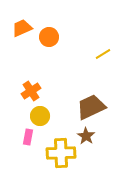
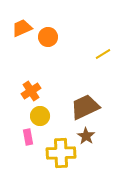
orange circle: moved 1 px left
brown trapezoid: moved 6 px left
pink rectangle: rotated 21 degrees counterclockwise
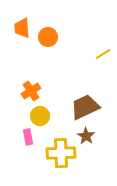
orange trapezoid: rotated 70 degrees counterclockwise
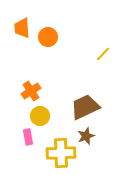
yellow line: rotated 14 degrees counterclockwise
brown star: rotated 18 degrees clockwise
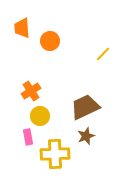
orange circle: moved 2 px right, 4 px down
yellow cross: moved 6 px left, 1 px down
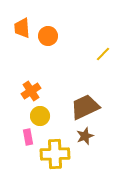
orange circle: moved 2 px left, 5 px up
brown star: moved 1 px left
